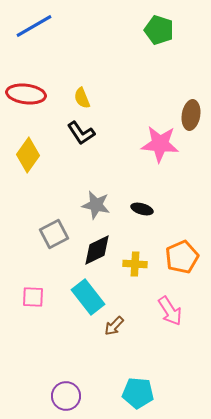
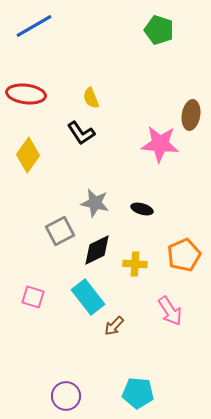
yellow semicircle: moved 9 px right
gray star: moved 1 px left, 2 px up
gray square: moved 6 px right, 3 px up
orange pentagon: moved 2 px right, 2 px up
pink square: rotated 15 degrees clockwise
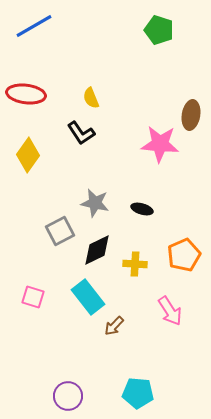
purple circle: moved 2 px right
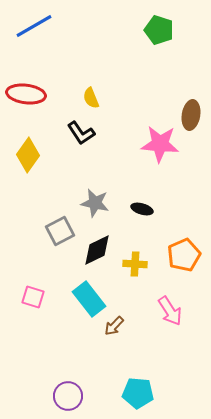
cyan rectangle: moved 1 px right, 2 px down
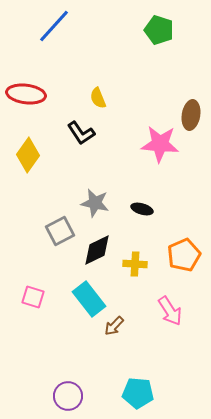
blue line: moved 20 px right; rotated 18 degrees counterclockwise
yellow semicircle: moved 7 px right
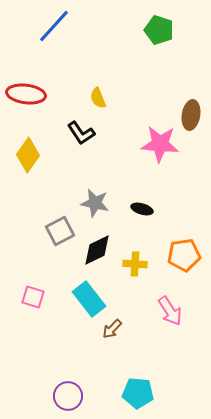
orange pentagon: rotated 16 degrees clockwise
brown arrow: moved 2 px left, 3 px down
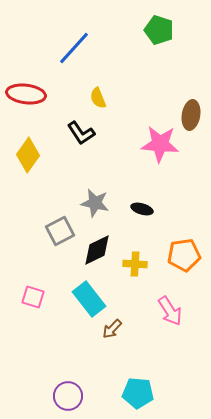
blue line: moved 20 px right, 22 px down
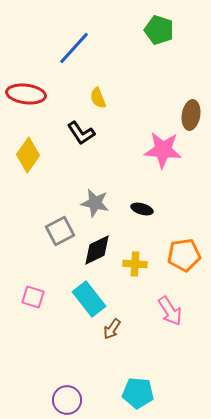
pink star: moved 3 px right, 6 px down
brown arrow: rotated 10 degrees counterclockwise
purple circle: moved 1 px left, 4 px down
